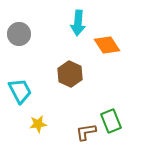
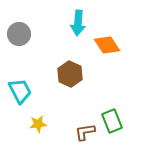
green rectangle: moved 1 px right
brown L-shape: moved 1 px left
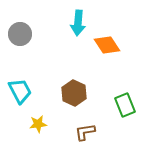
gray circle: moved 1 px right
brown hexagon: moved 4 px right, 19 px down
green rectangle: moved 13 px right, 16 px up
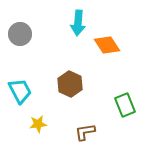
brown hexagon: moved 4 px left, 9 px up
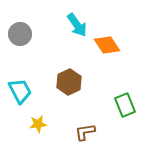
cyan arrow: moved 1 px left, 2 px down; rotated 40 degrees counterclockwise
brown hexagon: moved 1 px left, 2 px up; rotated 10 degrees clockwise
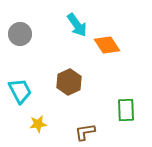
green rectangle: moved 1 px right, 5 px down; rotated 20 degrees clockwise
